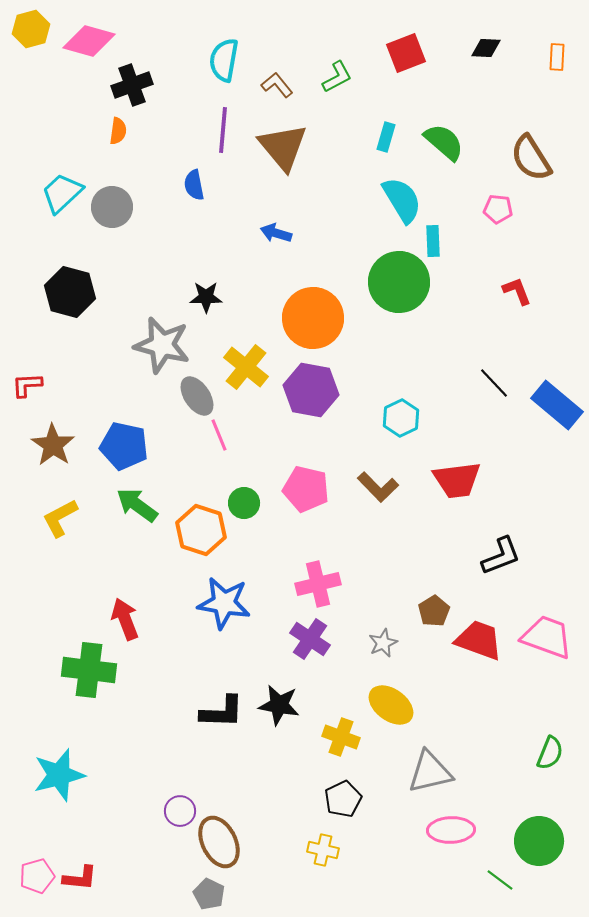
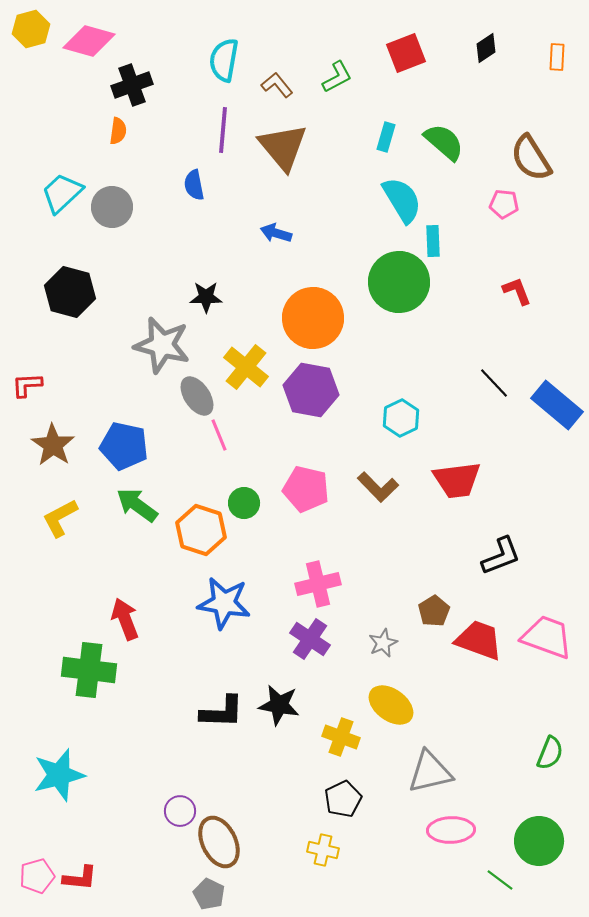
black diamond at (486, 48): rotated 36 degrees counterclockwise
pink pentagon at (498, 209): moved 6 px right, 5 px up
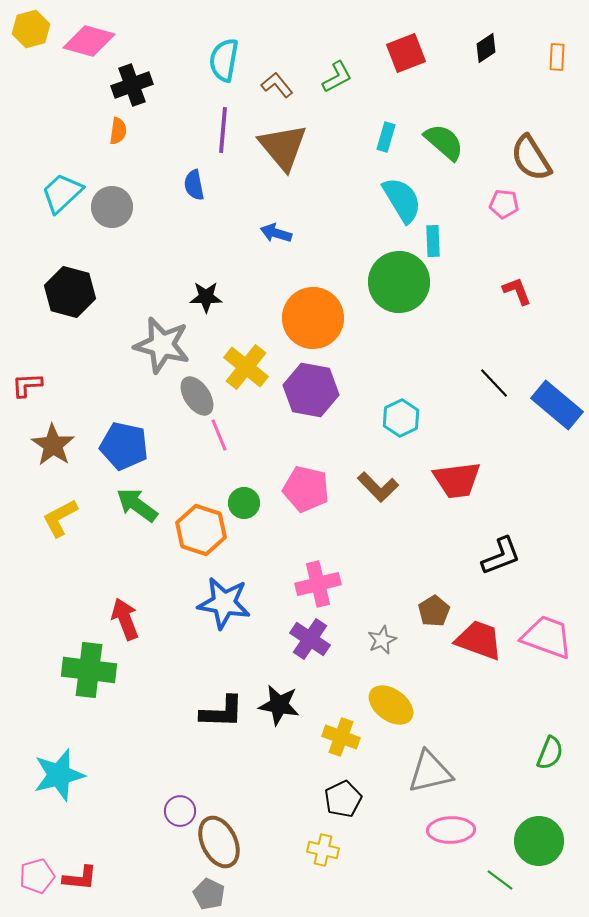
gray star at (383, 643): moved 1 px left, 3 px up
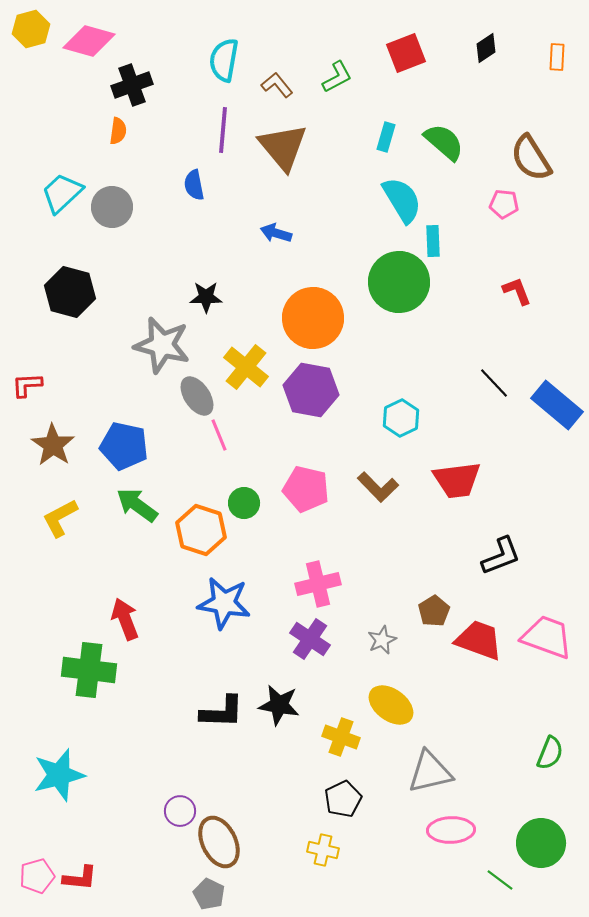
green circle at (539, 841): moved 2 px right, 2 px down
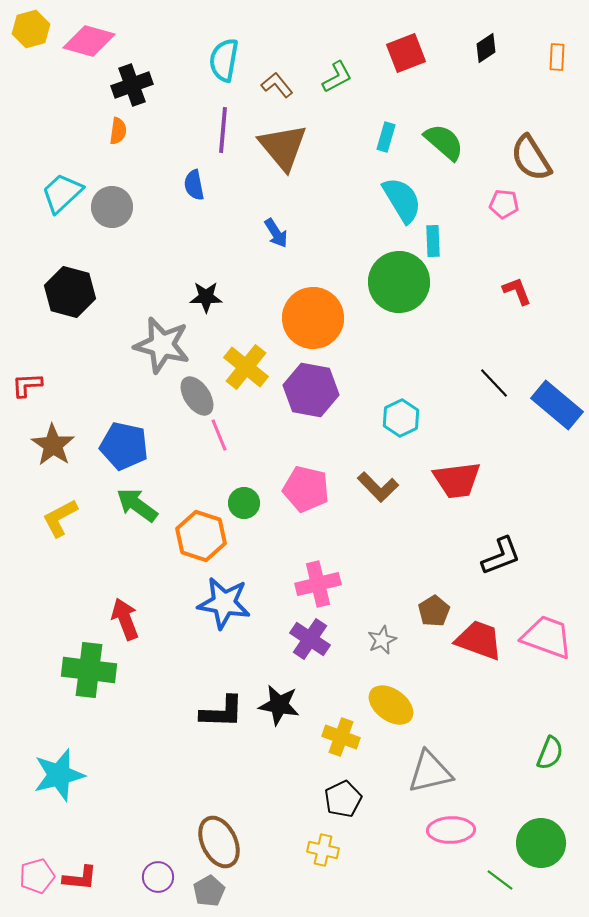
blue arrow at (276, 233): rotated 140 degrees counterclockwise
orange hexagon at (201, 530): moved 6 px down
purple circle at (180, 811): moved 22 px left, 66 px down
gray pentagon at (209, 894): moved 3 px up; rotated 16 degrees clockwise
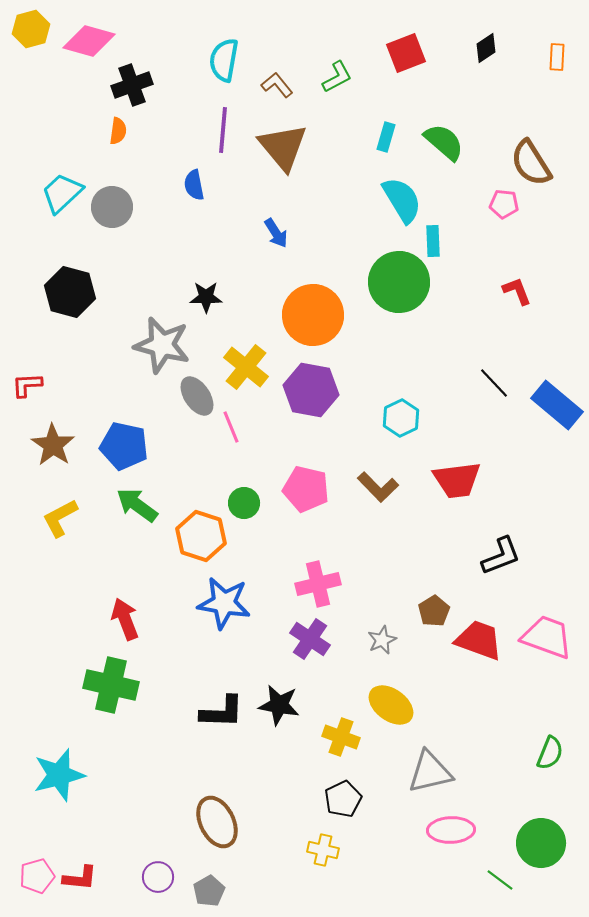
brown semicircle at (531, 158): moved 5 px down
orange circle at (313, 318): moved 3 px up
pink line at (219, 435): moved 12 px right, 8 px up
green cross at (89, 670): moved 22 px right, 15 px down; rotated 6 degrees clockwise
brown ellipse at (219, 842): moved 2 px left, 20 px up
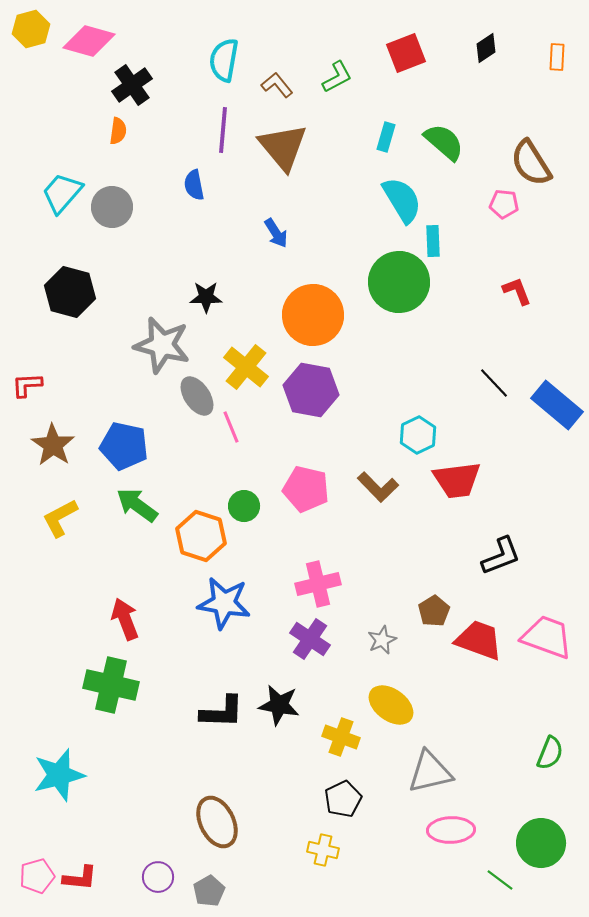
black cross at (132, 85): rotated 15 degrees counterclockwise
cyan trapezoid at (62, 193): rotated 6 degrees counterclockwise
cyan hexagon at (401, 418): moved 17 px right, 17 px down
green circle at (244, 503): moved 3 px down
